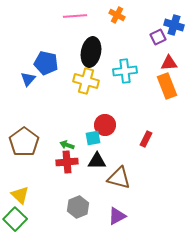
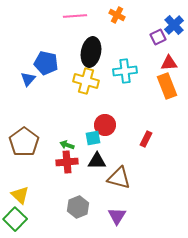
blue cross: rotated 30 degrees clockwise
purple triangle: rotated 30 degrees counterclockwise
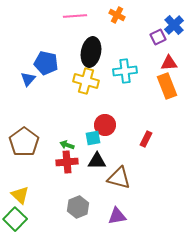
purple triangle: rotated 48 degrees clockwise
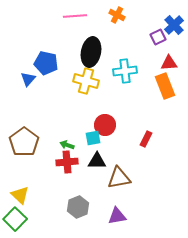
orange rectangle: moved 2 px left
brown triangle: rotated 25 degrees counterclockwise
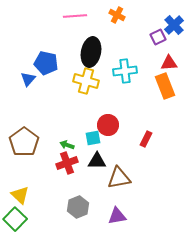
red circle: moved 3 px right
red cross: moved 1 px down; rotated 15 degrees counterclockwise
